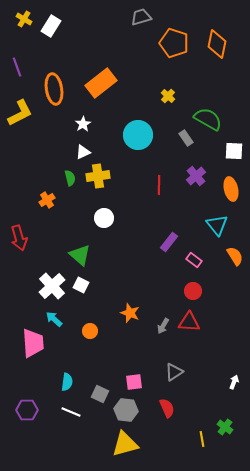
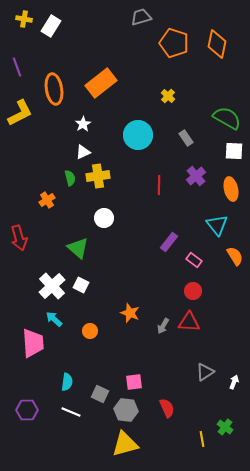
yellow cross at (24, 19): rotated 21 degrees counterclockwise
green semicircle at (208, 119): moved 19 px right, 1 px up
green triangle at (80, 255): moved 2 px left, 7 px up
gray triangle at (174, 372): moved 31 px right
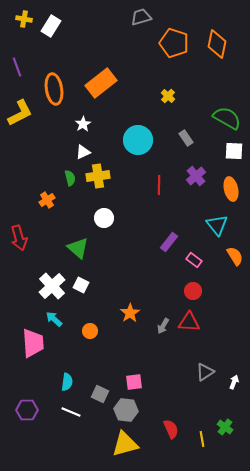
cyan circle at (138, 135): moved 5 px down
orange star at (130, 313): rotated 18 degrees clockwise
red semicircle at (167, 408): moved 4 px right, 21 px down
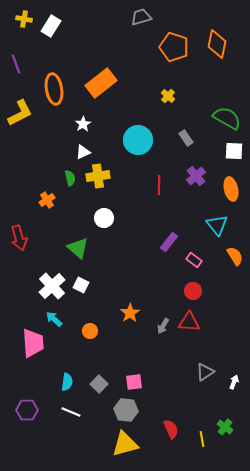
orange pentagon at (174, 43): moved 4 px down
purple line at (17, 67): moved 1 px left, 3 px up
gray square at (100, 394): moved 1 px left, 10 px up; rotated 18 degrees clockwise
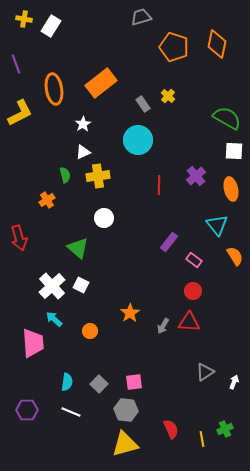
gray rectangle at (186, 138): moved 43 px left, 34 px up
green semicircle at (70, 178): moved 5 px left, 3 px up
green cross at (225, 427): moved 2 px down; rotated 28 degrees clockwise
